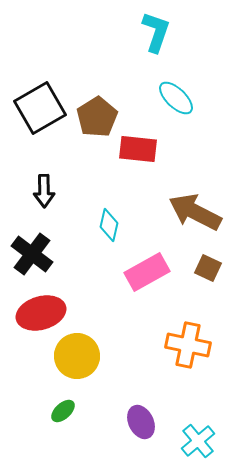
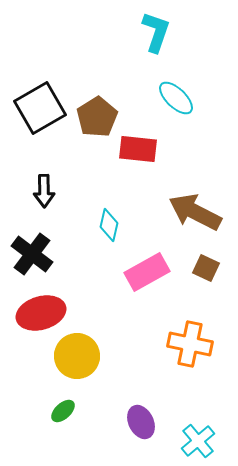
brown square: moved 2 px left
orange cross: moved 2 px right, 1 px up
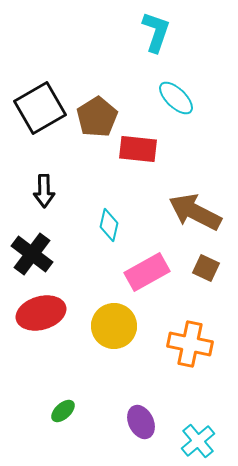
yellow circle: moved 37 px right, 30 px up
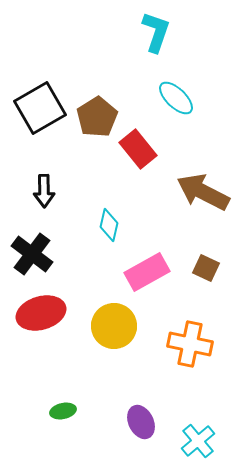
red rectangle: rotated 45 degrees clockwise
brown arrow: moved 8 px right, 20 px up
green ellipse: rotated 30 degrees clockwise
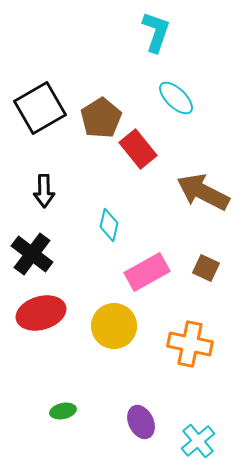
brown pentagon: moved 4 px right, 1 px down
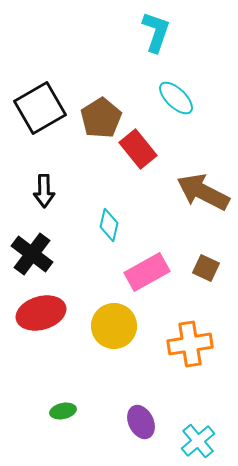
orange cross: rotated 21 degrees counterclockwise
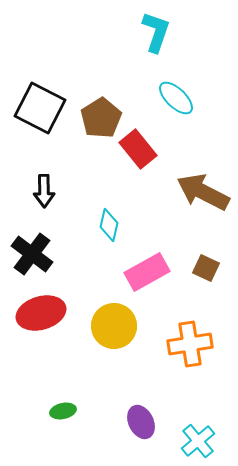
black square: rotated 33 degrees counterclockwise
